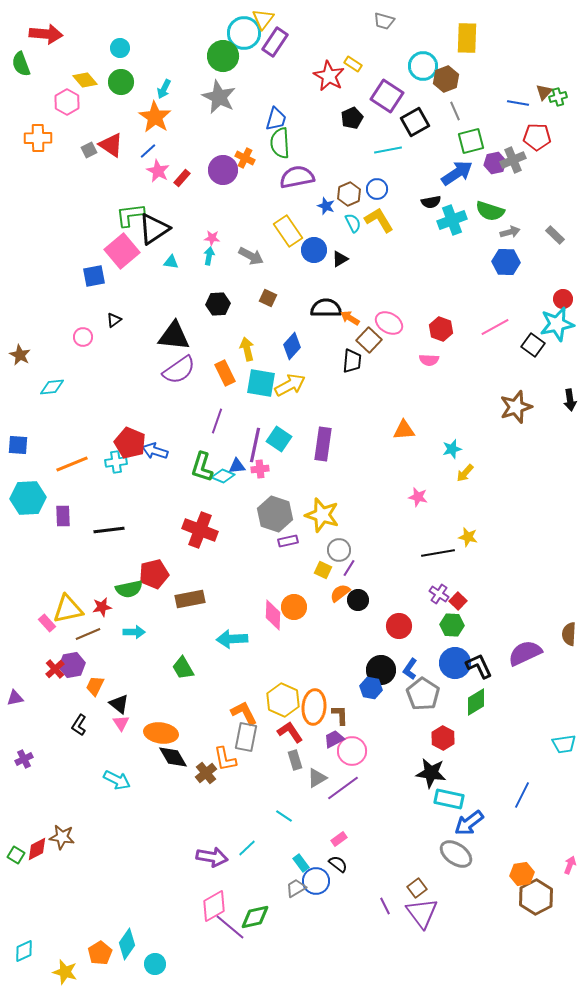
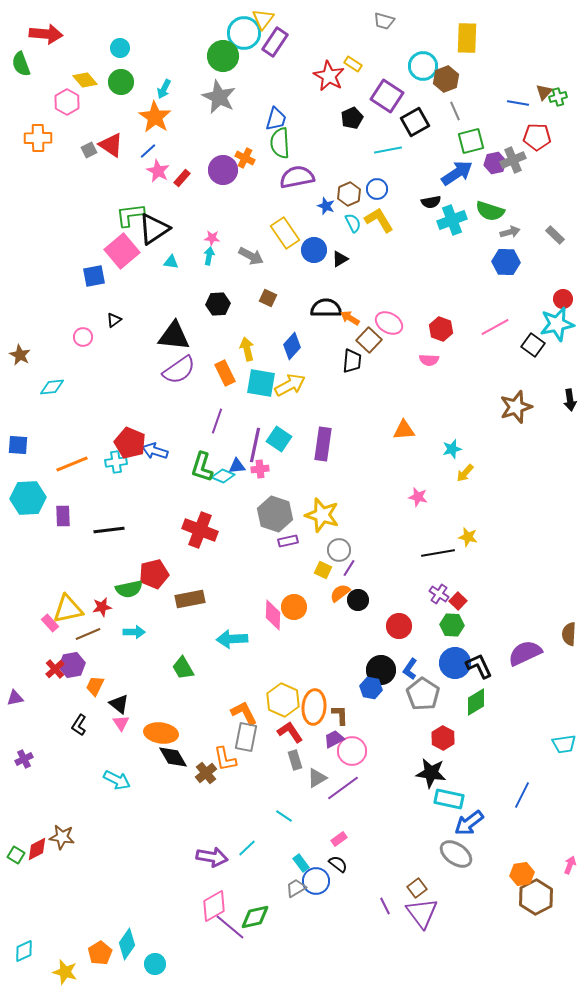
yellow rectangle at (288, 231): moved 3 px left, 2 px down
pink rectangle at (47, 623): moved 3 px right
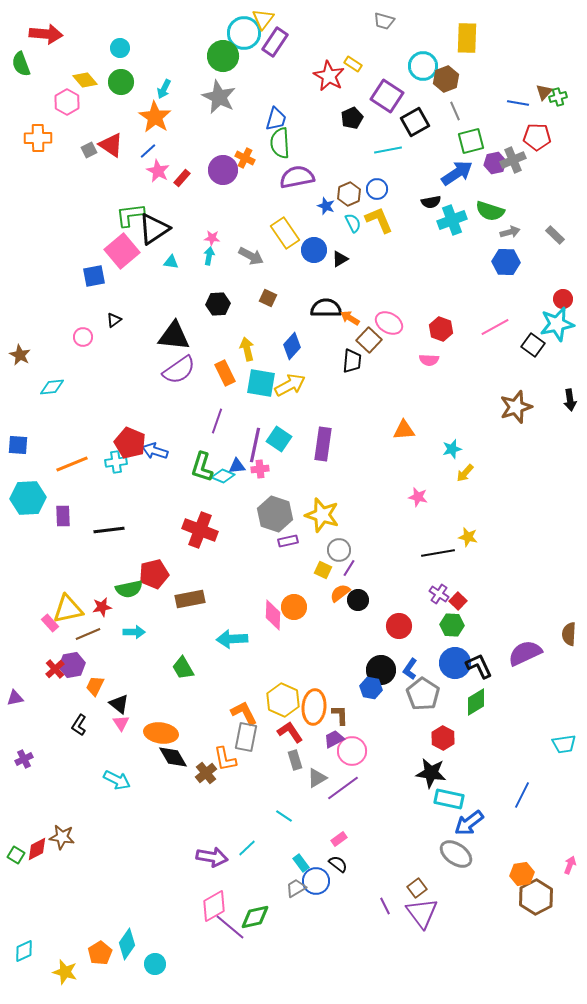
yellow L-shape at (379, 220): rotated 8 degrees clockwise
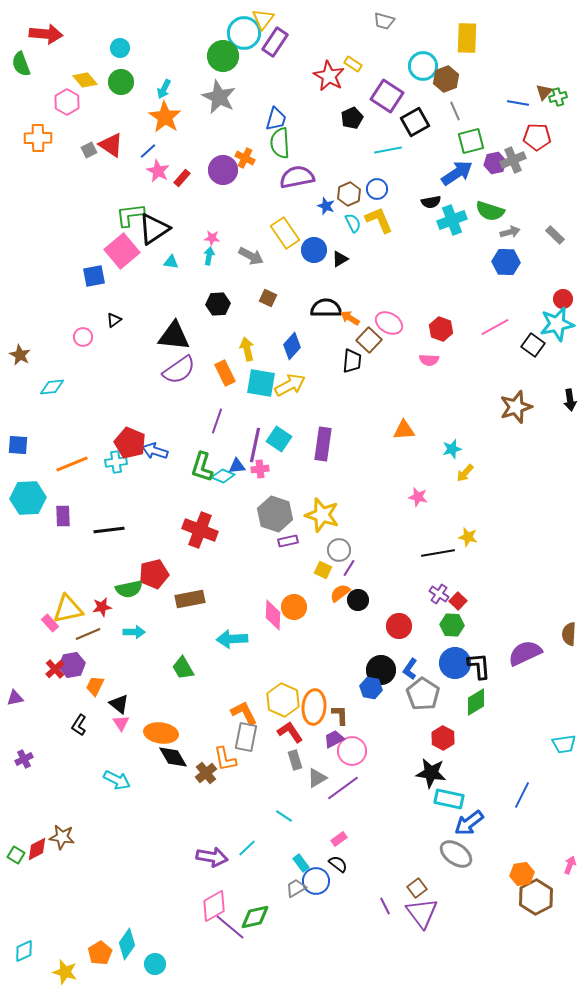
orange star at (155, 117): moved 10 px right
black L-shape at (479, 666): rotated 20 degrees clockwise
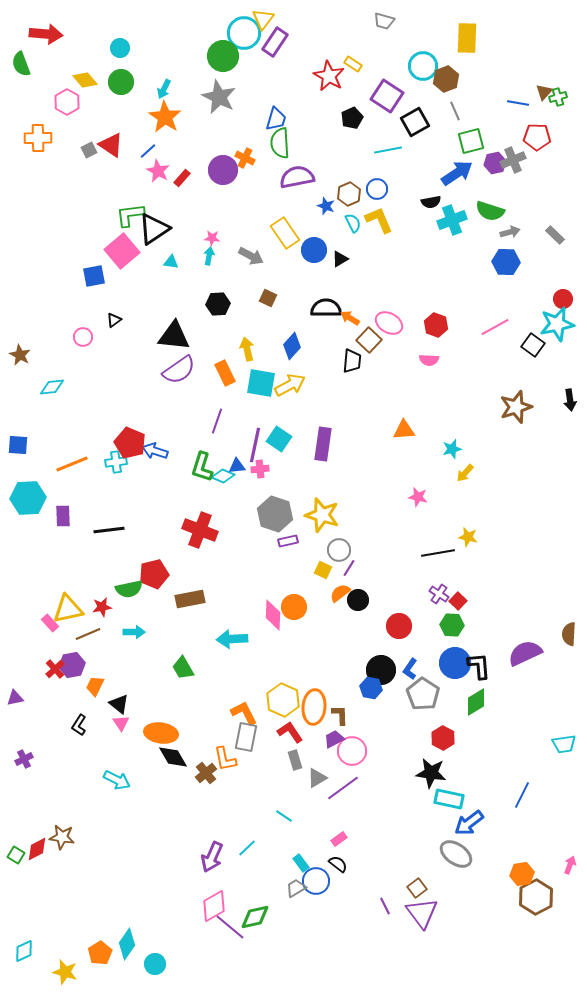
red hexagon at (441, 329): moved 5 px left, 4 px up
purple arrow at (212, 857): rotated 104 degrees clockwise
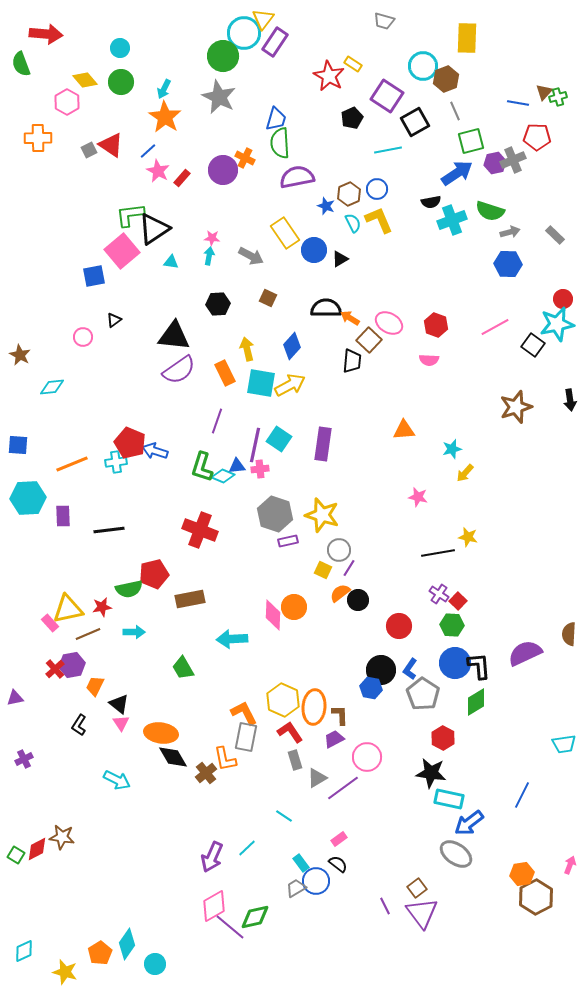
blue hexagon at (506, 262): moved 2 px right, 2 px down
pink circle at (352, 751): moved 15 px right, 6 px down
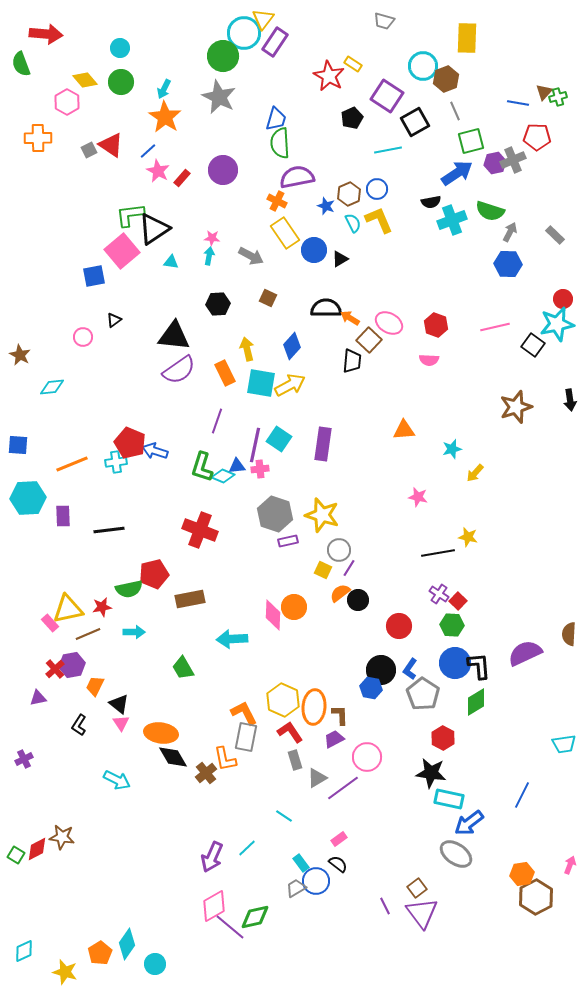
orange cross at (245, 158): moved 32 px right, 43 px down
gray arrow at (510, 232): rotated 48 degrees counterclockwise
pink line at (495, 327): rotated 16 degrees clockwise
yellow arrow at (465, 473): moved 10 px right
purple triangle at (15, 698): moved 23 px right
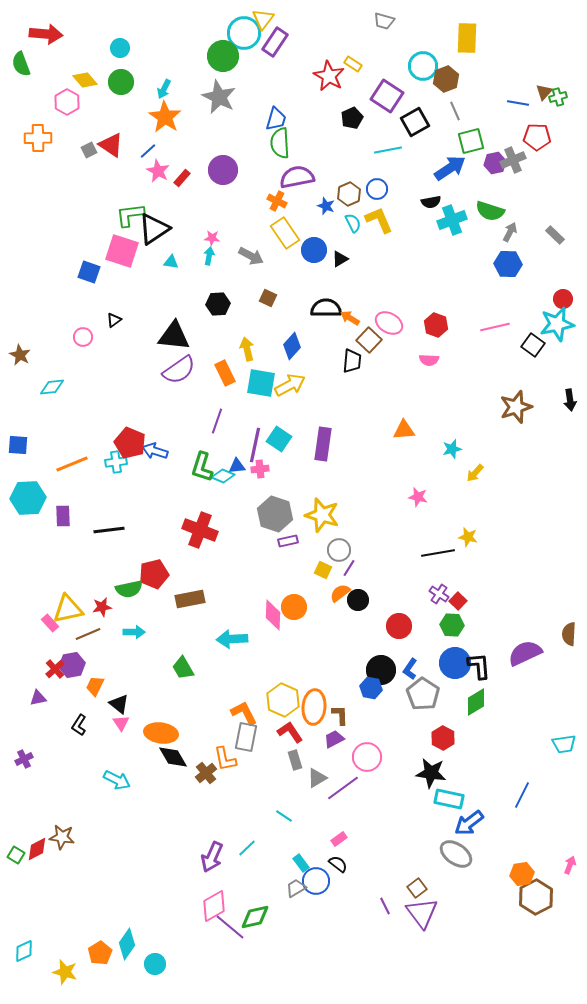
blue arrow at (457, 173): moved 7 px left, 5 px up
pink square at (122, 251): rotated 32 degrees counterclockwise
blue square at (94, 276): moved 5 px left, 4 px up; rotated 30 degrees clockwise
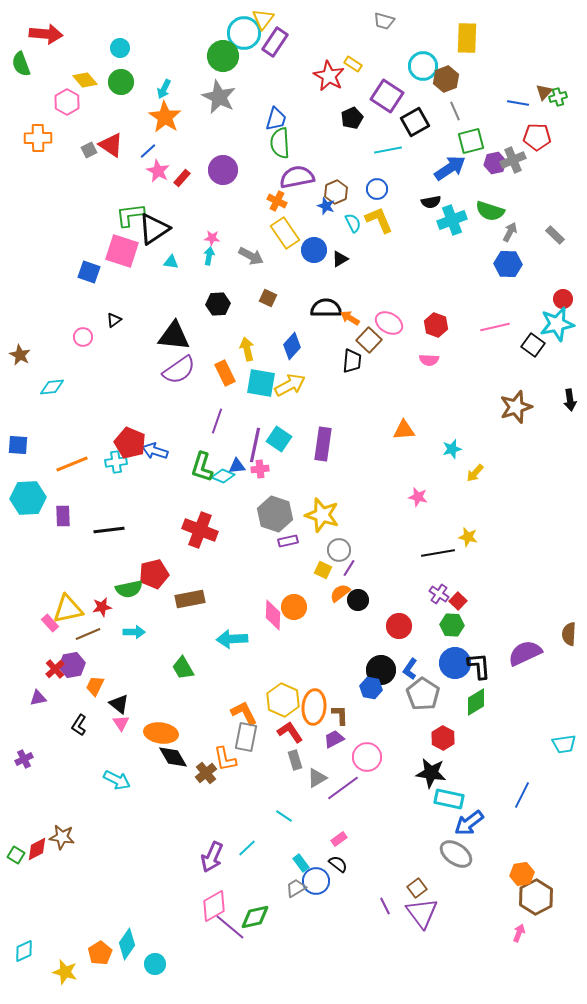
brown hexagon at (349, 194): moved 13 px left, 2 px up
pink arrow at (570, 865): moved 51 px left, 68 px down
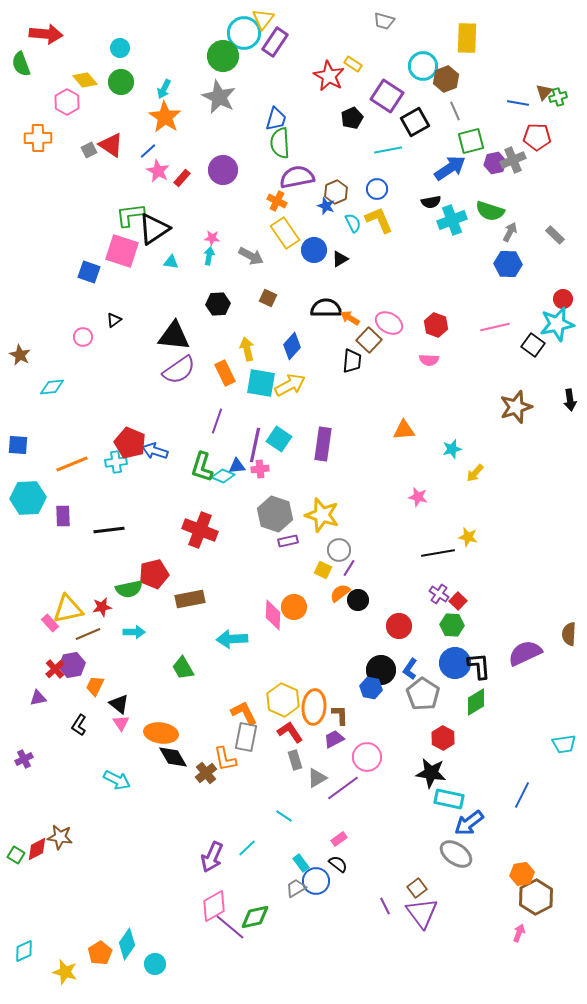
brown star at (62, 837): moved 2 px left
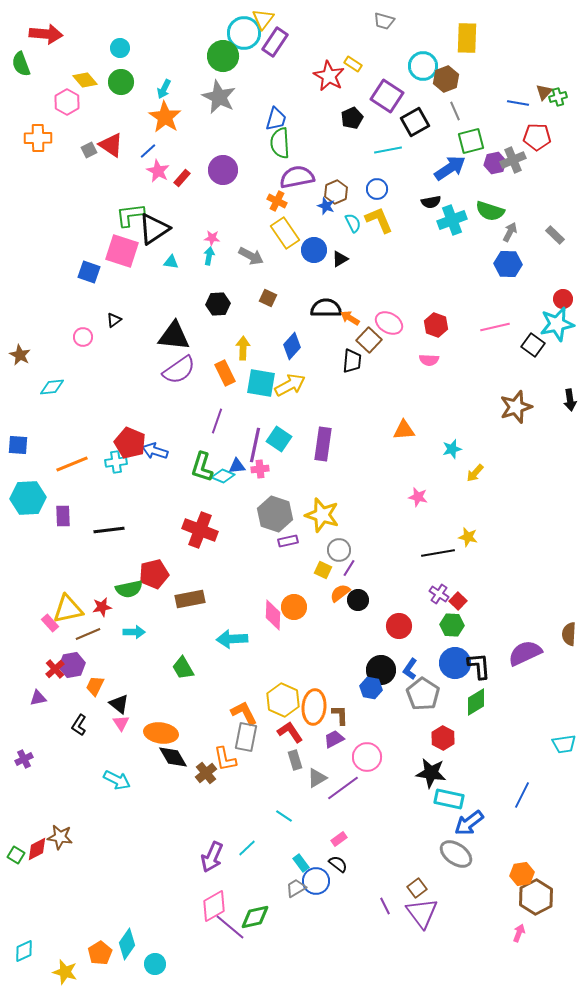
yellow arrow at (247, 349): moved 4 px left, 1 px up; rotated 15 degrees clockwise
